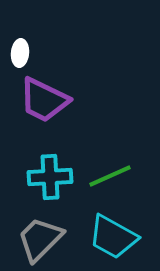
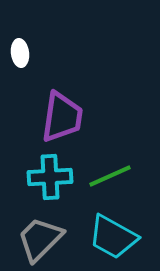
white ellipse: rotated 12 degrees counterclockwise
purple trapezoid: moved 18 px right, 17 px down; rotated 108 degrees counterclockwise
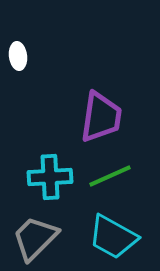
white ellipse: moved 2 px left, 3 px down
purple trapezoid: moved 39 px right
gray trapezoid: moved 5 px left, 1 px up
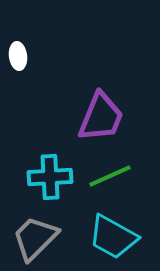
purple trapezoid: rotated 14 degrees clockwise
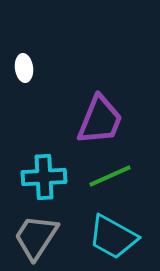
white ellipse: moved 6 px right, 12 px down
purple trapezoid: moved 1 px left, 3 px down
cyan cross: moved 6 px left
gray trapezoid: moved 1 px right, 1 px up; rotated 12 degrees counterclockwise
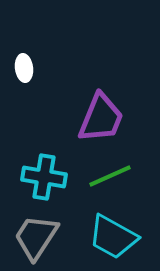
purple trapezoid: moved 1 px right, 2 px up
cyan cross: rotated 12 degrees clockwise
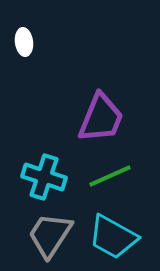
white ellipse: moved 26 px up
cyan cross: rotated 9 degrees clockwise
gray trapezoid: moved 14 px right, 2 px up
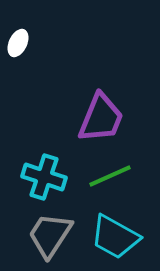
white ellipse: moved 6 px left, 1 px down; rotated 32 degrees clockwise
cyan trapezoid: moved 2 px right
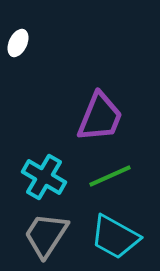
purple trapezoid: moved 1 px left, 1 px up
cyan cross: rotated 12 degrees clockwise
gray trapezoid: moved 4 px left
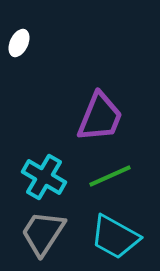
white ellipse: moved 1 px right
gray trapezoid: moved 3 px left, 2 px up
